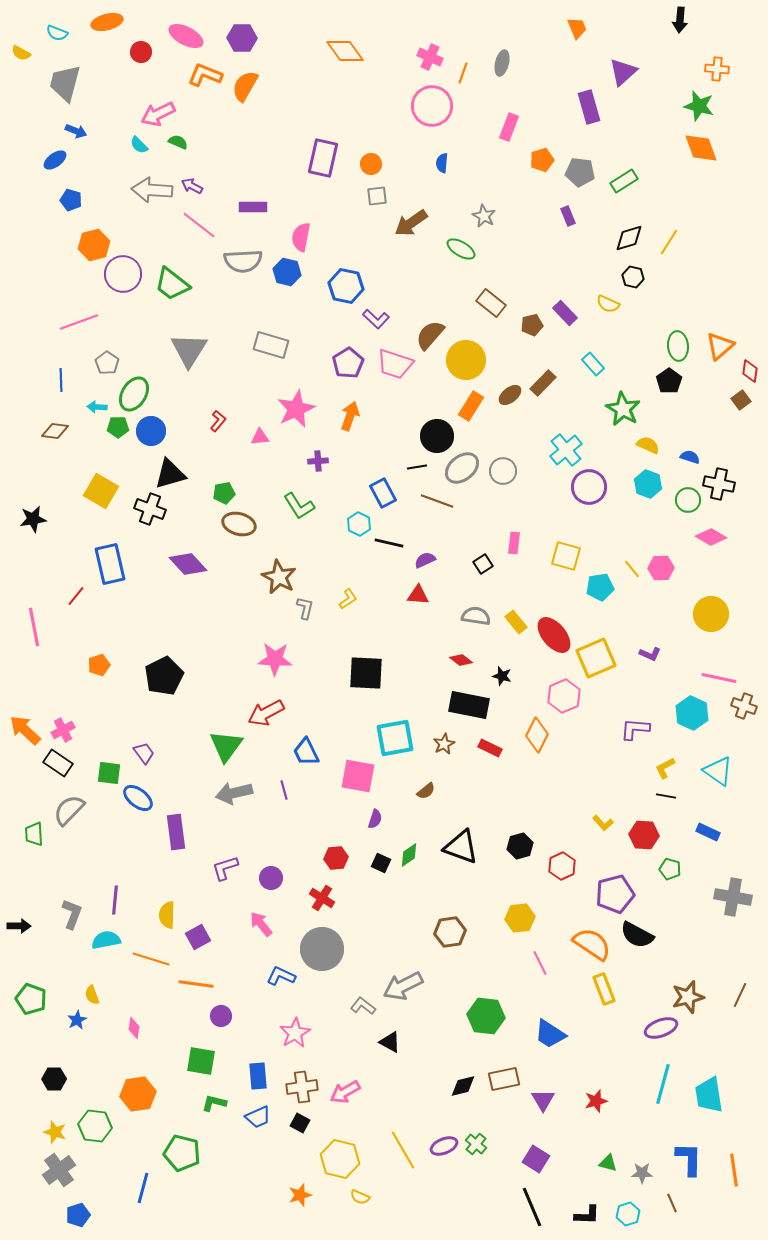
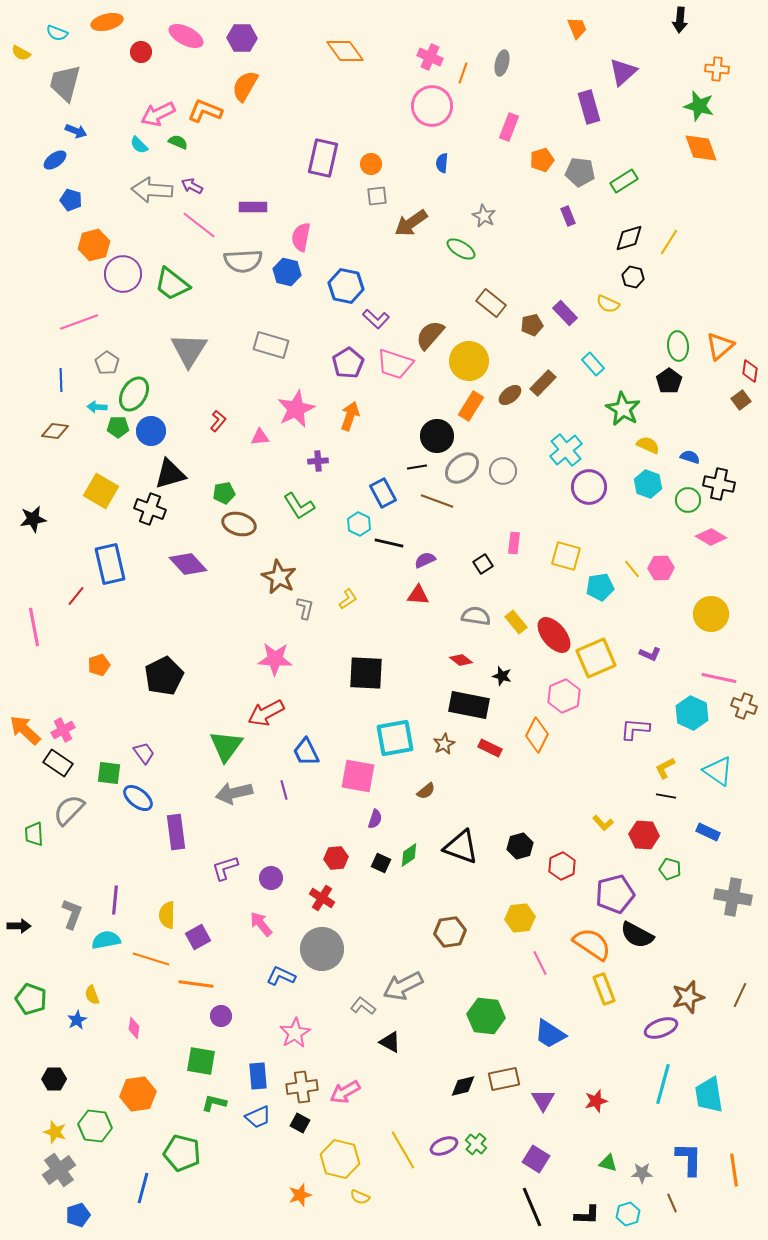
orange L-shape at (205, 75): moved 36 px down
yellow circle at (466, 360): moved 3 px right, 1 px down
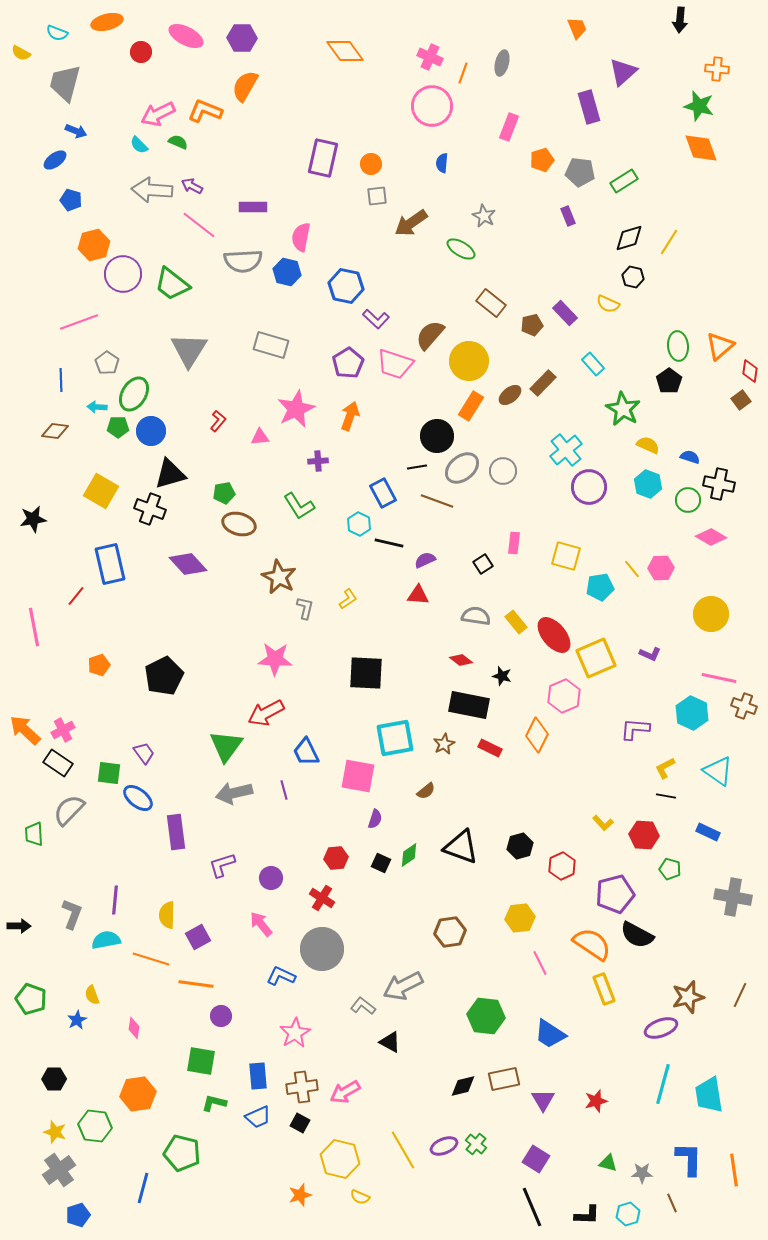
purple L-shape at (225, 868): moved 3 px left, 3 px up
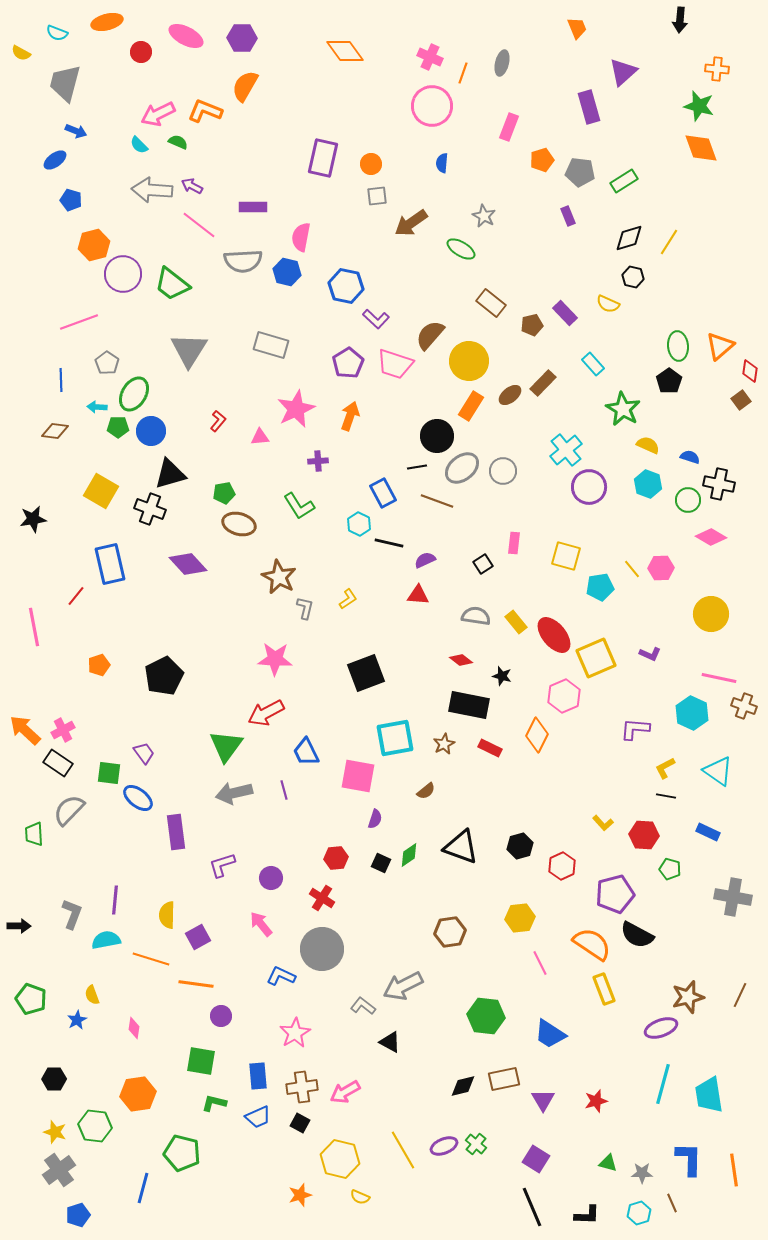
black square at (366, 673): rotated 24 degrees counterclockwise
cyan hexagon at (628, 1214): moved 11 px right, 1 px up
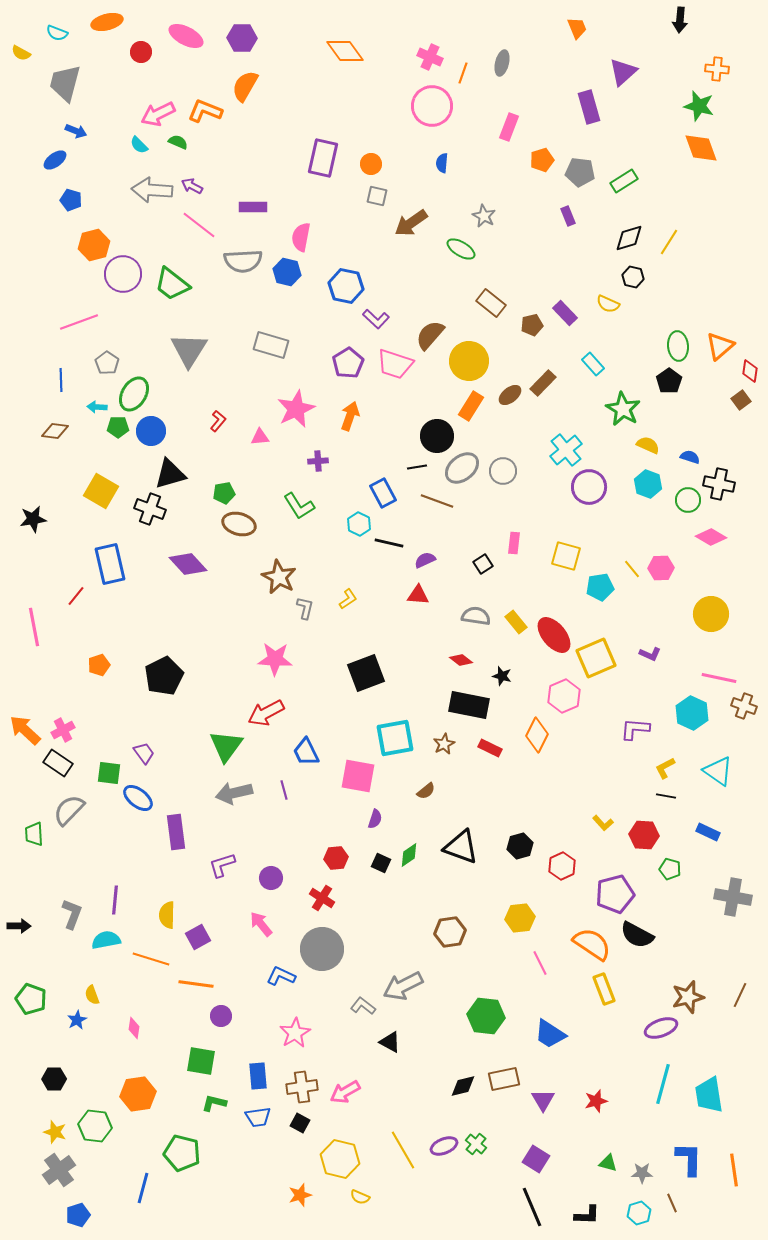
gray square at (377, 196): rotated 20 degrees clockwise
blue trapezoid at (258, 1117): rotated 16 degrees clockwise
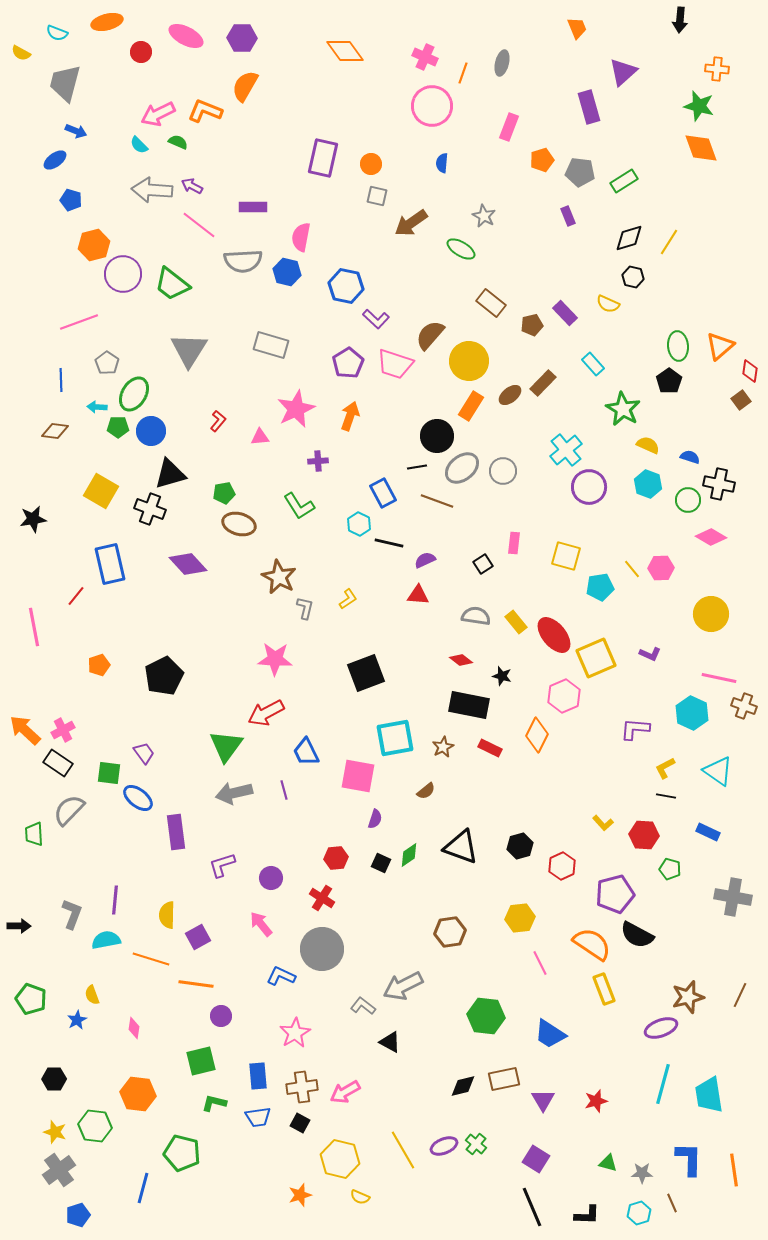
pink cross at (430, 57): moved 5 px left
brown star at (444, 744): moved 1 px left, 3 px down
green square at (201, 1061): rotated 24 degrees counterclockwise
orange hexagon at (138, 1094): rotated 16 degrees clockwise
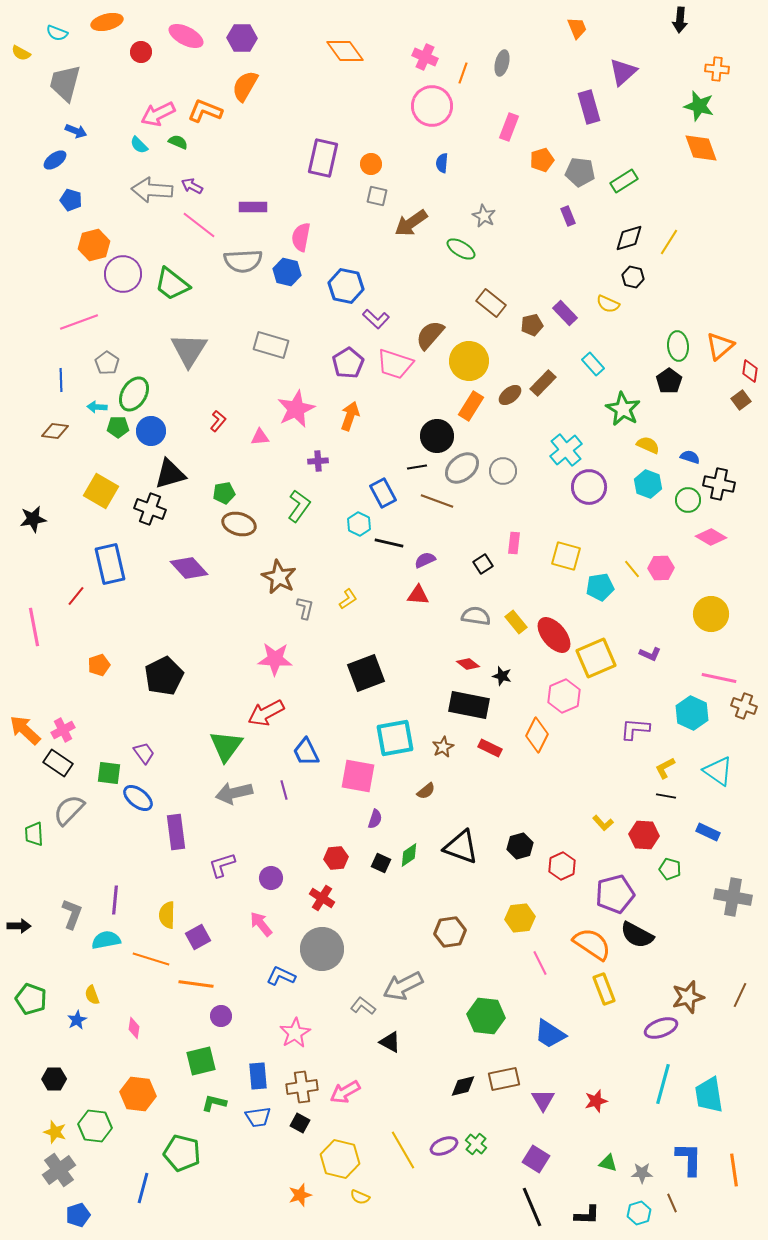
green L-shape at (299, 506): rotated 112 degrees counterclockwise
purple diamond at (188, 564): moved 1 px right, 4 px down
red diamond at (461, 660): moved 7 px right, 4 px down
